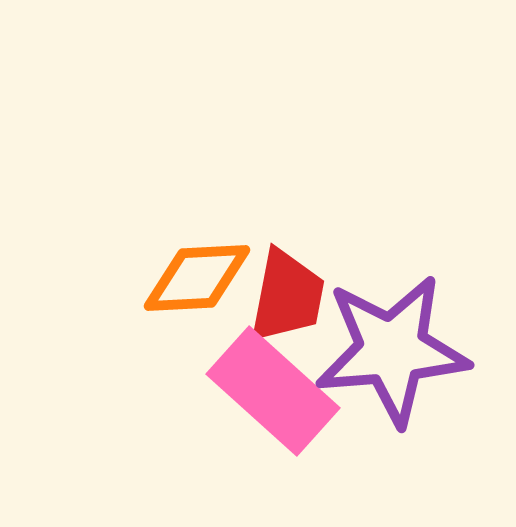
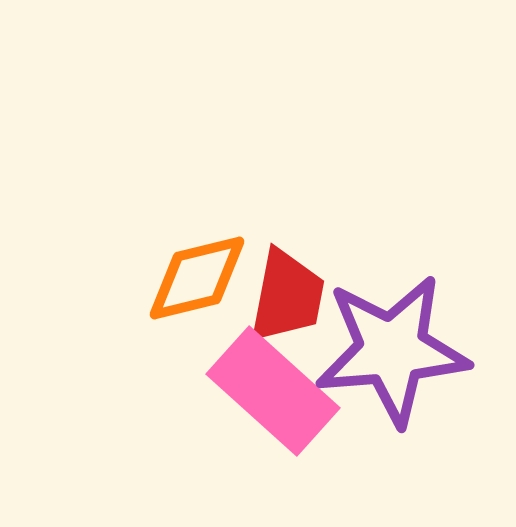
orange diamond: rotated 11 degrees counterclockwise
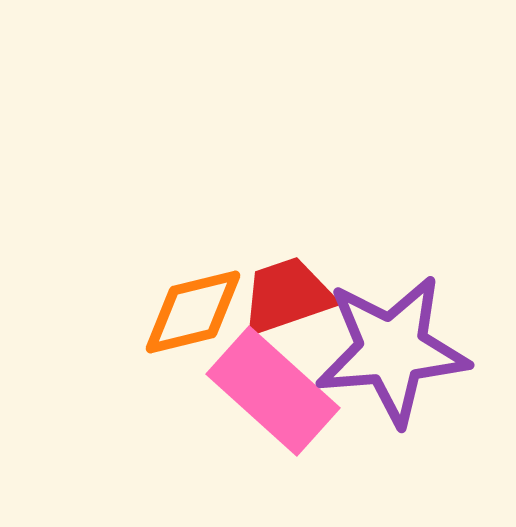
orange diamond: moved 4 px left, 34 px down
red trapezoid: rotated 120 degrees counterclockwise
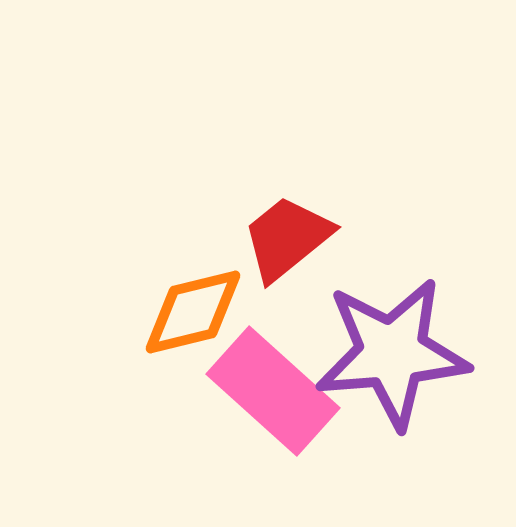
red trapezoid: moved 58 px up; rotated 20 degrees counterclockwise
purple star: moved 3 px down
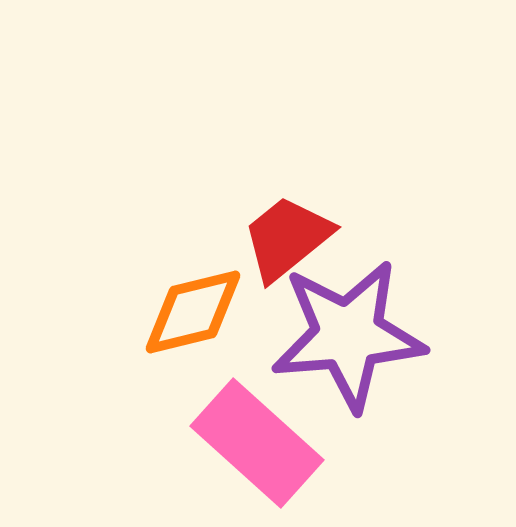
purple star: moved 44 px left, 18 px up
pink rectangle: moved 16 px left, 52 px down
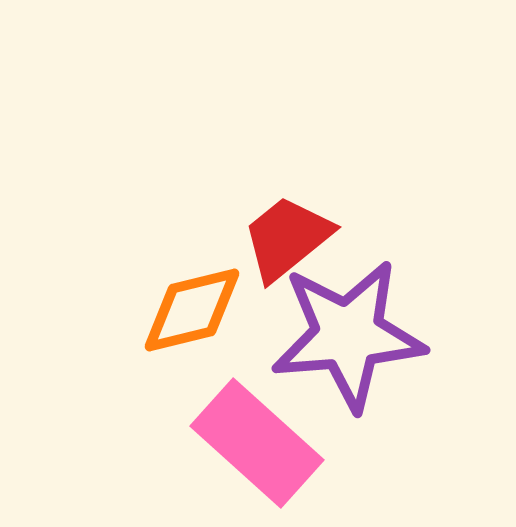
orange diamond: moved 1 px left, 2 px up
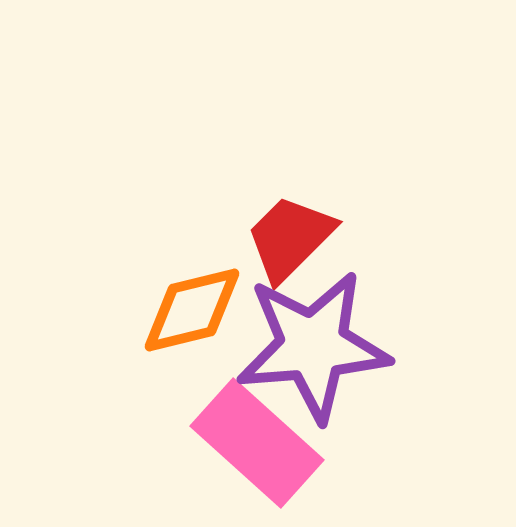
red trapezoid: moved 3 px right; rotated 6 degrees counterclockwise
purple star: moved 35 px left, 11 px down
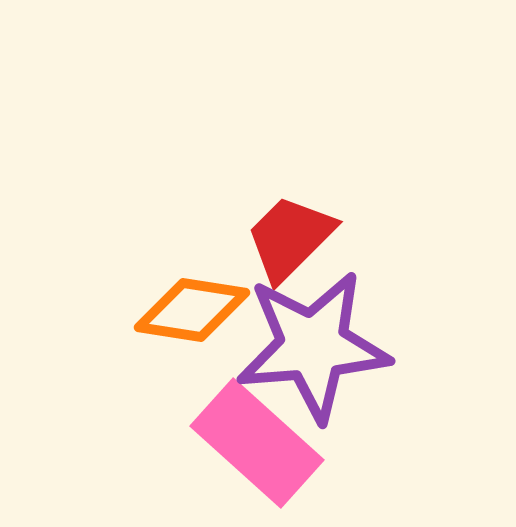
orange diamond: rotated 23 degrees clockwise
